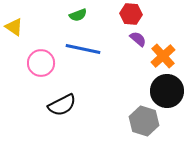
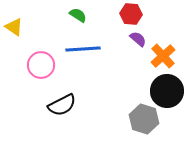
green semicircle: rotated 126 degrees counterclockwise
blue line: rotated 16 degrees counterclockwise
pink circle: moved 2 px down
gray hexagon: moved 2 px up
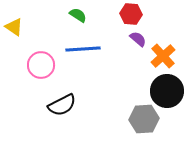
gray hexagon: rotated 20 degrees counterclockwise
